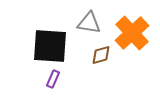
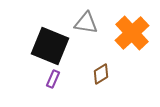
gray triangle: moved 3 px left
black square: rotated 18 degrees clockwise
brown diamond: moved 19 px down; rotated 15 degrees counterclockwise
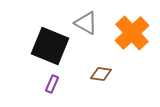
gray triangle: rotated 20 degrees clockwise
brown diamond: rotated 40 degrees clockwise
purple rectangle: moved 1 px left, 5 px down
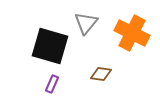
gray triangle: rotated 40 degrees clockwise
orange cross: rotated 20 degrees counterclockwise
black square: rotated 6 degrees counterclockwise
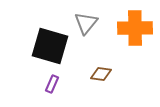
orange cross: moved 3 px right, 5 px up; rotated 28 degrees counterclockwise
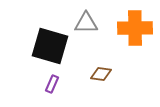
gray triangle: rotated 50 degrees clockwise
